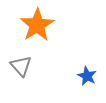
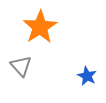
orange star: moved 3 px right, 2 px down
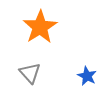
gray triangle: moved 9 px right, 7 px down
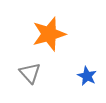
orange star: moved 9 px right, 7 px down; rotated 16 degrees clockwise
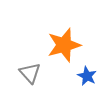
orange star: moved 15 px right, 11 px down
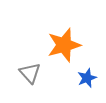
blue star: moved 2 px down; rotated 24 degrees clockwise
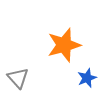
gray triangle: moved 12 px left, 5 px down
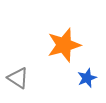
gray triangle: rotated 15 degrees counterclockwise
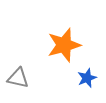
gray triangle: rotated 20 degrees counterclockwise
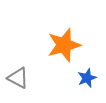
gray triangle: rotated 15 degrees clockwise
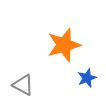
gray triangle: moved 5 px right, 7 px down
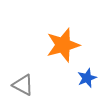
orange star: moved 1 px left
